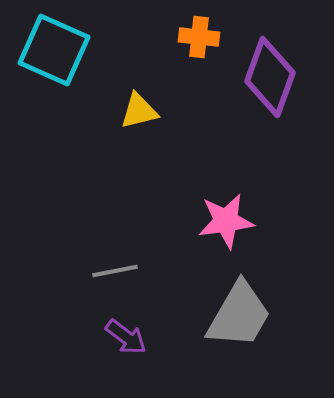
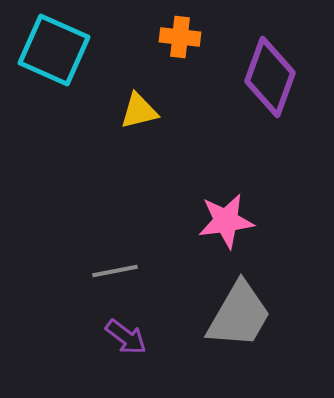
orange cross: moved 19 px left
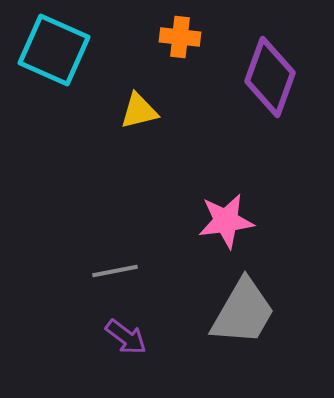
gray trapezoid: moved 4 px right, 3 px up
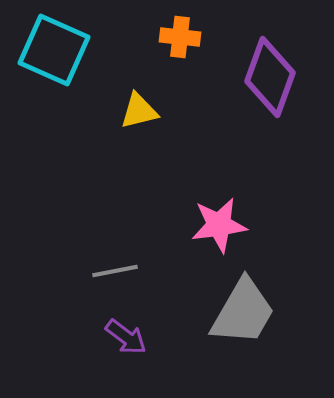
pink star: moved 7 px left, 4 px down
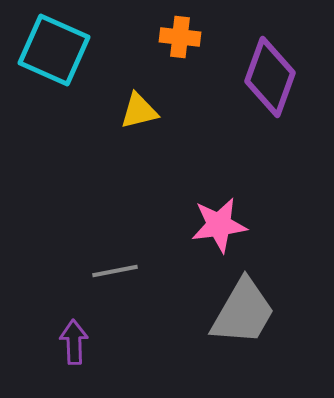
purple arrow: moved 52 px left, 5 px down; rotated 129 degrees counterclockwise
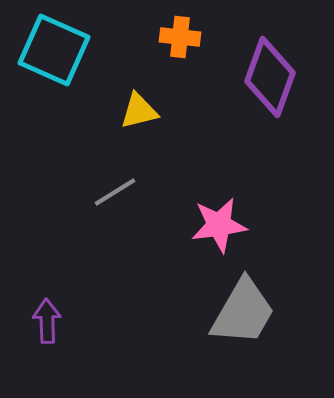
gray line: moved 79 px up; rotated 21 degrees counterclockwise
purple arrow: moved 27 px left, 21 px up
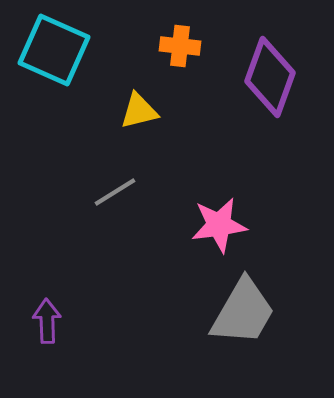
orange cross: moved 9 px down
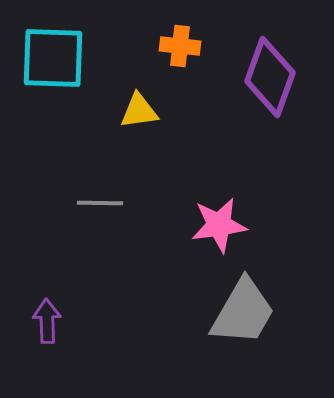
cyan square: moved 1 px left, 8 px down; rotated 22 degrees counterclockwise
yellow triangle: rotated 6 degrees clockwise
gray line: moved 15 px left, 11 px down; rotated 33 degrees clockwise
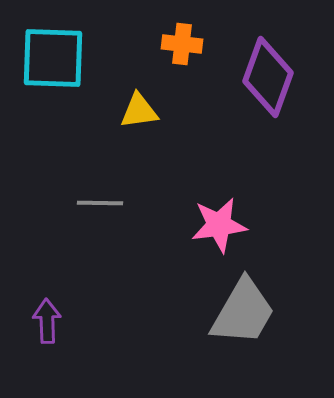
orange cross: moved 2 px right, 2 px up
purple diamond: moved 2 px left
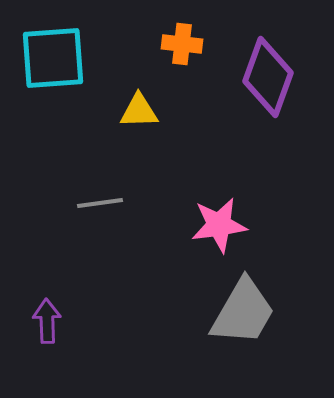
cyan square: rotated 6 degrees counterclockwise
yellow triangle: rotated 6 degrees clockwise
gray line: rotated 9 degrees counterclockwise
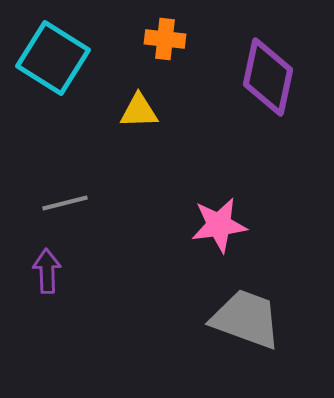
orange cross: moved 17 px left, 5 px up
cyan square: rotated 36 degrees clockwise
purple diamond: rotated 8 degrees counterclockwise
gray line: moved 35 px left; rotated 6 degrees counterclockwise
gray trapezoid: moved 3 px right, 7 px down; rotated 100 degrees counterclockwise
purple arrow: moved 50 px up
